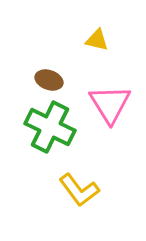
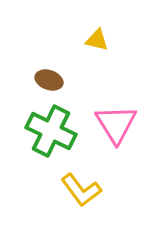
pink triangle: moved 6 px right, 20 px down
green cross: moved 1 px right, 4 px down
yellow L-shape: moved 2 px right
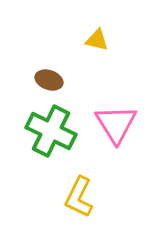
yellow L-shape: moved 2 px left, 7 px down; rotated 63 degrees clockwise
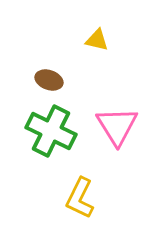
pink triangle: moved 1 px right, 2 px down
yellow L-shape: moved 1 px right, 1 px down
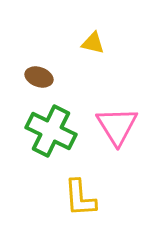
yellow triangle: moved 4 px left, 3 px down
brown ellipse: moved 10 px left, 3 px up
yellow L-shape: rotated 30 degrees counterclockwise
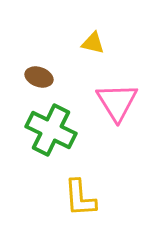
pink triangle: moved 24 px up
green cross: moved 1 px up
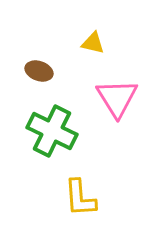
brown ellipse: moved 6 px up
pink triangle: moved 4 px up
green cross: moved 1 px right, 1 px down
